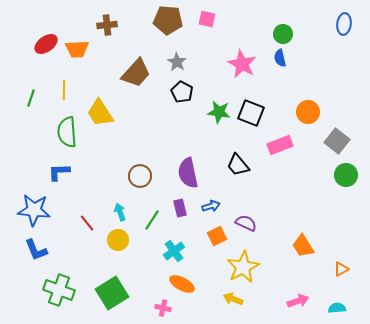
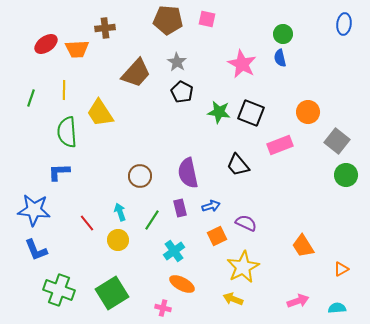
brown cross at (107, 25): moved 2 px left, 3 px down
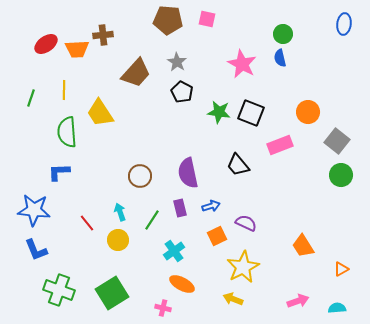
brown cross at (105, 28): moved 2 px left, 7 px down
green circle at (346, 175): moved 5 px left
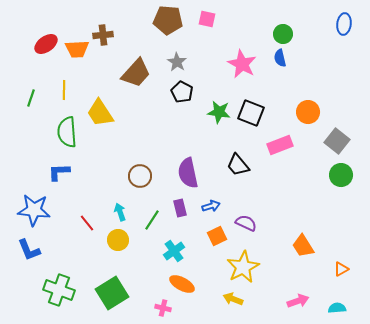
blue L-shape at (36, 250): moved 7 px left
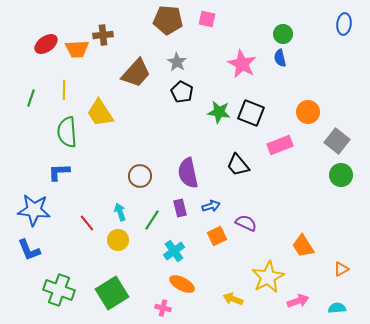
yellow star at (243, 267): moved 25 px right, 10 px down
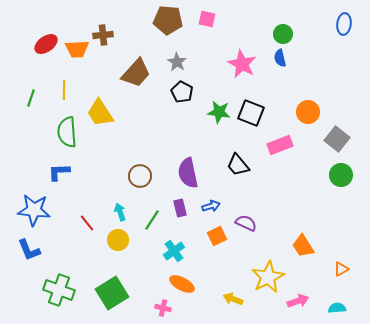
gray square at (337, 141): moved 2 px up
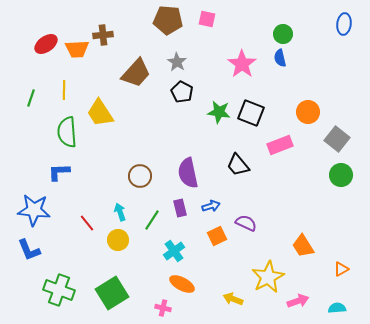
pink star at (242, 64): rotated 8 degrees clockwise
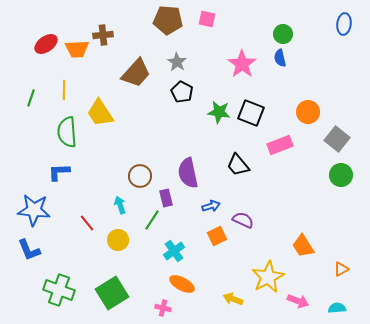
purple rectangle at (180, 208): moved 14 px left, 10 px up
cyan arrow at (120, 212): moved 7 px up
purple semicircle at (246, 223): moved 3 px left, 3 px up
pink arrow at (298, 301): rotated 40 degrees clockwise
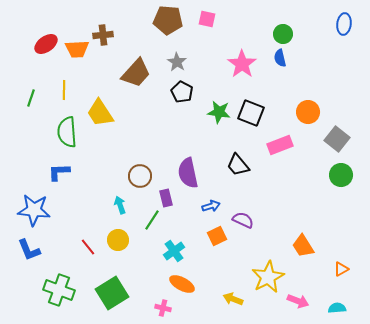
red line at (87, 223): moved 1 px right, 24 px down
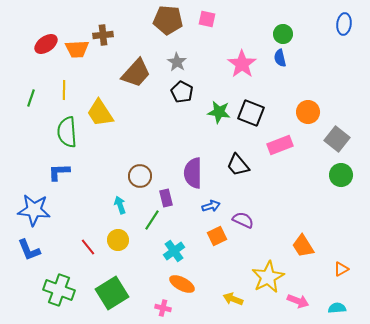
purple semicircle at (188, 173): moved 5 px right; rotated 12 degrees clockwise
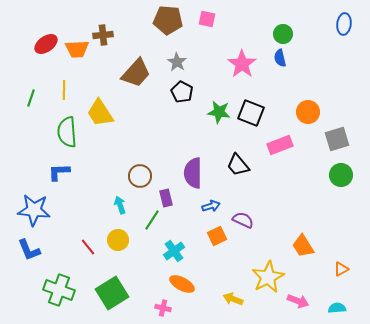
gray square at (337, 139): rotated 35 degrees clockwise
